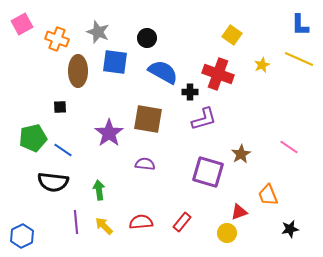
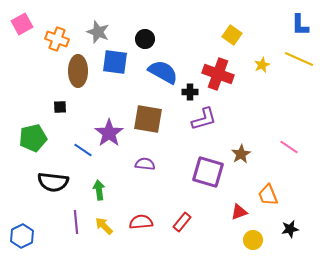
black circle: moved 2 px left, 1 px down
blue line: moved 20 px right
yellow circle: moved 26 px right, 7 px down
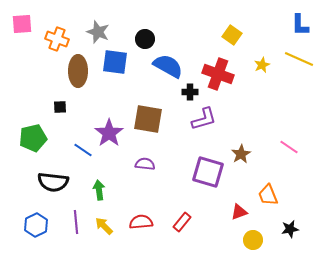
pink square: rotated 25 degrees clockwise
blue semicircle: moved 5 px right, 6 px up
blue hexagon: moved 14 px right, 11 px up
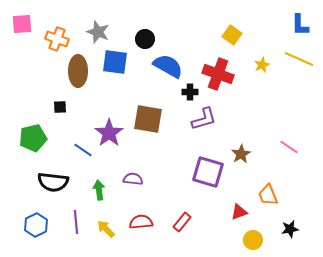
purple semicircle: moved 12 px left, 15 px down
yellow arrow: moved 2 px right, 3 px down
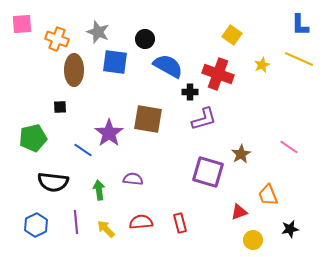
brown ellipse: moved 4 px left, 1 px up
red rectangle: moved 2 px left, 1 px down; rotated 54 degrees counterclockwise
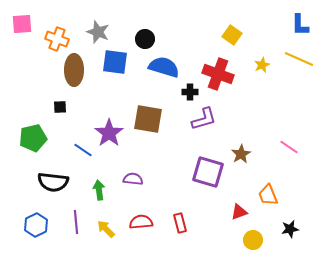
blue semicircle: moved 4 px left, 1 px down; rotated 12 degrees counterclockwise
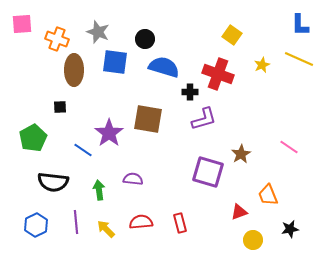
green pentagon: rotated 16 degrees counterclockwise
